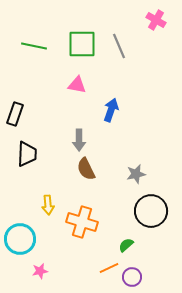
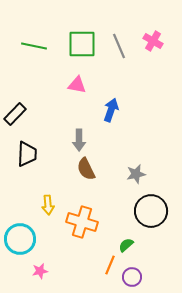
pink cross: moved 3 px left, 21 px down
black rectangle: rotated 25 degrees clockwise
orange line: moved 1 px right, 3 px up; rotated 42 degrees counterclockwise
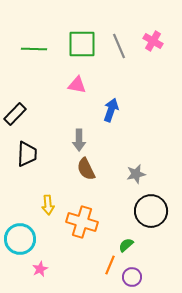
green line: moved 3 px down; rotated 10 degrees counterclockwise
pink star: moved 2 px up; rotated 14 degrees counterclockwise
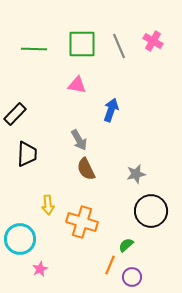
gray arrow: rotated 30 degrees counterclockwise
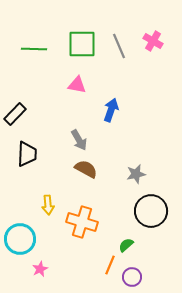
brown semicircle: rotated 145 degrees clockwise
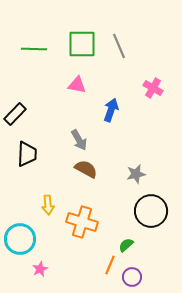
pink cross: moved 47 px down
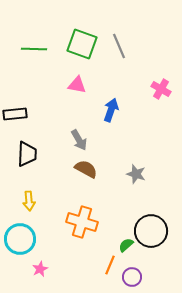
green square: rotated 20 degrees clockwise
pink cross: moved 8 px right, 1 px down
black rectangle: rotated 40 degrees clockwise
gray star: rotated 30 degrees clockwise
yellow arrow: moved 19 px left, 4 px up
black circle: moved 20 px down
